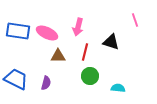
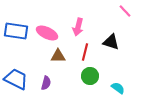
pink line: moved 10 px left, 9 px up; rotated 24 degrees counterclockwise
blue rectangle: moved 2 px left
cyan semicircle: rotated 32 degrees clockwise
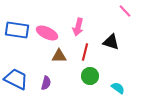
blue rectangle: moved 1 px right, 1 px up
brown triangle: moved 1 px right
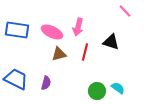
pink ellipse: moved 5 px right, 1 px up
brown triangle: moved 2 px up; rotated 14 degrees counterclockwise
green circle: moved 7 px right, 15 px down
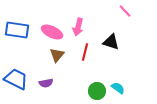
brown triangle: moved 2 px left, 1 px down; rotated 35 degrees counterclockwise
purple semicircle: rotated 64 degrees clockwise
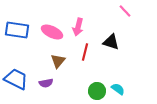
brown triangle: moved 1 px right, 6 px down
cyan semicircle: moved 1 px down
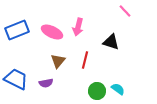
blue rectangle: rotated 30 degrees counterclockwise
red line: moved 8 px down
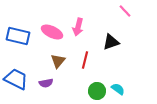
blue rectangle: moved 1 px right, 6 px down; rotated 35 degrees clockwise
black triangle: rotated 36 degrees counterclockwise
